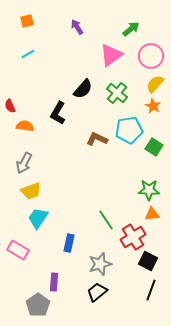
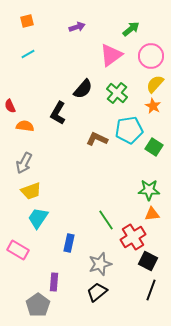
purple arrow: rotated 105 degrees clockwise
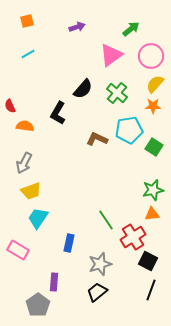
orange star: rotated 28 degrees counterclockwise
green star: moved 4 px right; rotated 15 degrees counterclockwise
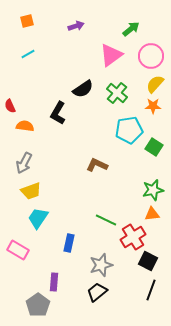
purple arrow: moved 1 px left, 1 px up
black semicircle: rotated 15 degrees clockwise
brown L-shape: moved 26 px down
green line: rotated 30 degrees counterclockwise
gray star: moved 1 px right, 1 px down
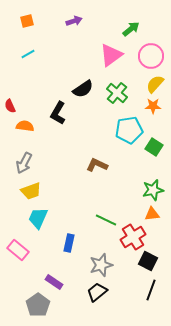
purple arrow: moved 2 px left, 5 px up
cyan trapezoid: rotated 10 degrees counterclockwise
pink rectangle: rotated 10 degrees clockwise
purple rectangle: rotated 60 degrees counterclockwise
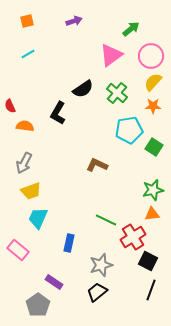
yellow semicircle: moved 2 px left, 2 px up
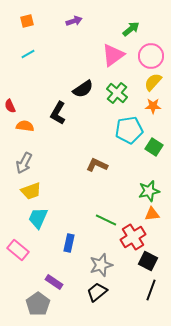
pink triangle: moved 2 px right
green star: moved 4 px left, 1 px down
gray pentagon: moved 1 px up
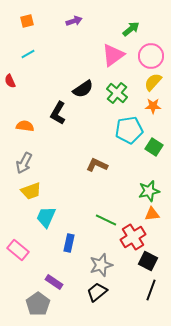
red semicircle: moved 25 px up
cyan trapezoid: moved 8 px right, 1 px up
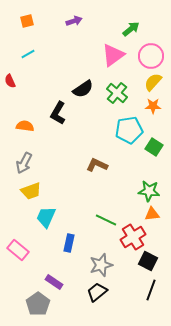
green star: rotated 20 degrees clockwise
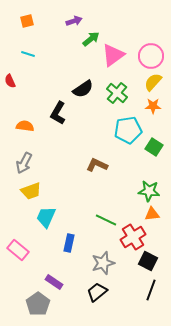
green arrow: moved 40 px left, 10 px down
cyan line: rotated 48 degrees clockwise
cyan pentagon: moved 1 px left
gray star: moved 2 px right, 2 px up
